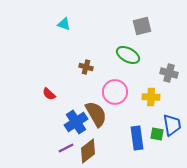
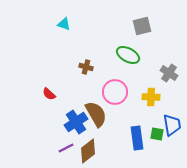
gray cross: rotated 18 degrees clockwise
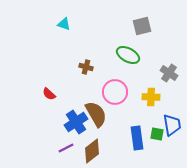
brown diamond: moved 4 px right
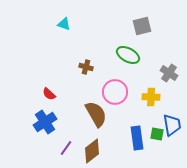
blue cross: moved 31 px left
purple line: rotated 28 degrees counterclockwise
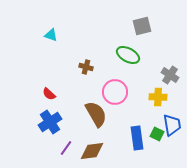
cyan triangle: moved 13 px left, 11 px down
gray cross: moved 1 px right, 2 px down
yellow cross: moved 7 px right
blue cross: moved 5 px right
green square: rotated 16 degrees clockwise
brown diamond: rotated 30 degrees clockwise
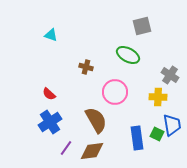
brown semicircle: moved 6 px down
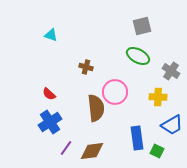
green ellipse: moved 10 px right, 1 px down
gray cross: moved 1 px right, 4 px up
brown semicircle: moved 12 px up; rotated 24 degrees clockwise
blue trapezoid: rotated 70 degrees clockwise
green square: moved 17 px down
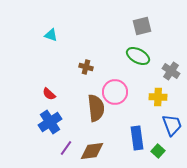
blue trapezoid: rotated 80 degrees counterclockwise
green square: moved 1 px right; rotated 16 degrees clockwise
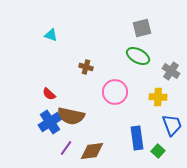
gray square: moved 2 px down
brown semicircle: moved 25 px left, 8 px down; rotated 108 degrees clockwise
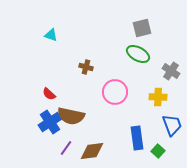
green ellipse: moved 2 px up
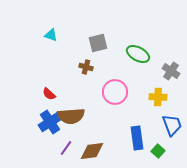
gray square: moved 44 px left, 15 px down
brown semicircle: rotated 16 degrees counterclockwise
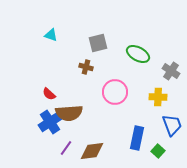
brown semicircle: moved 2 px left, 3 px up
blue rectangle: rotated 20 degrees clockwise
